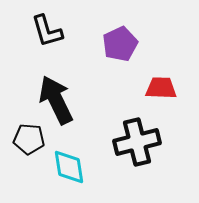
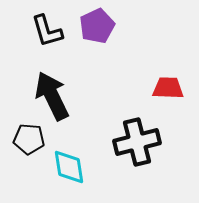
purple pentagon: moved 23 px left, 18 px up
red trapezoid: moved 7 px right
black arrow: moved 4 px left, 4 px up
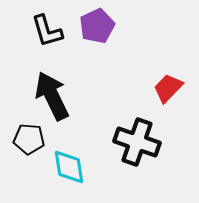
red trapezoid: rotated 48 degrees counterclockwise
black cross: rotated 33 degrees clockwise
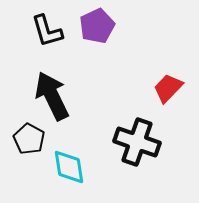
black pentagon: rotated 24 degrees clockwise
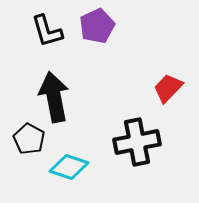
black arrow: moved 2 px right, 1 px down; rotated 15 degrees clockwise
black cross: rotated 30 degrees counterclockwise
cyan diamond: rotated 63 degrees counterclockwise
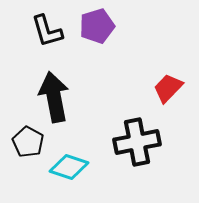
purple pentagon: rotated 8 degrees clockwise
black pentagon: moved 1 px left, 3 px down
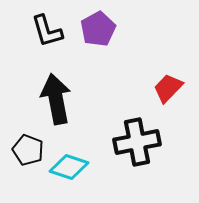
purple pentagon: moved 1 px right, 3 px down; rotated 12 degrees counterclockwise
black arrow: moved 2 px right, 2 px down
black pentagon: moved 8 px down; rotated 8 degrees counterclockwise
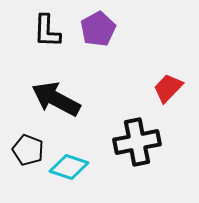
black L-shape: rotated 18 degrees clockwise
black arrow: rotated 51 degrees counterclockwise
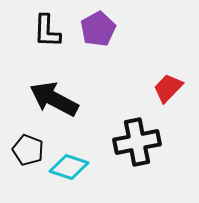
black arrow: moved 2 px left
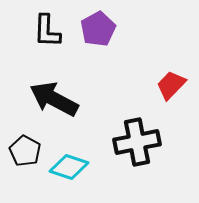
red trapezoid: moved 3 px right, 3 px up
black pentagon: moved 3 px left, 1 px down; rotated 8 degrees clockwise
